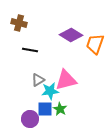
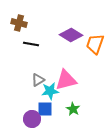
black line: moved 1 px right, 6 px up
green star: moved 13 px right
purple circle: moved 2 px right
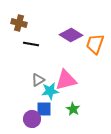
blue square: moved 1 px left
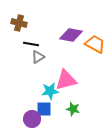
purple diamond: rotated 20 degrees counterclockwise
orange trapezoid: rotated 100 degrees clockwise
gray triangle: moved 23 px up
green star: rotated 16 degrees counterclockwise
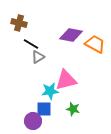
black line: rotated 21 degrees clockwise
purple circle: moved 1 px right, 2 px down
